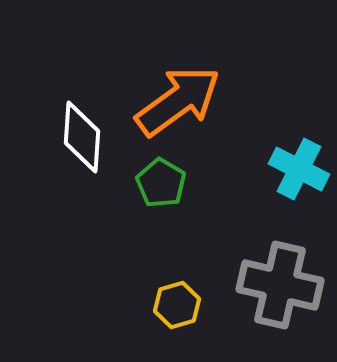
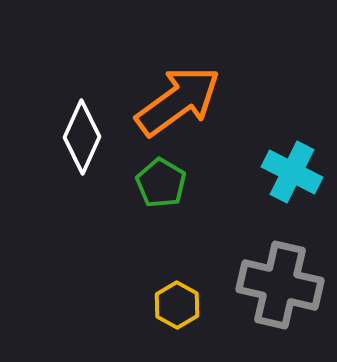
white diamond: rotated 20 degrees clockwise
cyan cross: moved 7 px left, 3 px down
yellow hexagon: rotated 15 degrees counterclockwise
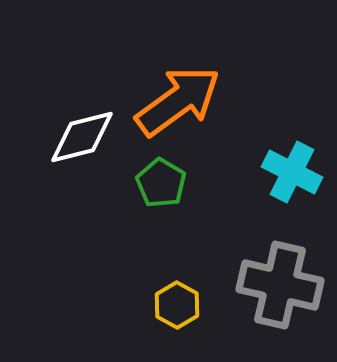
white diamond: rotated 52 degrees clockwise
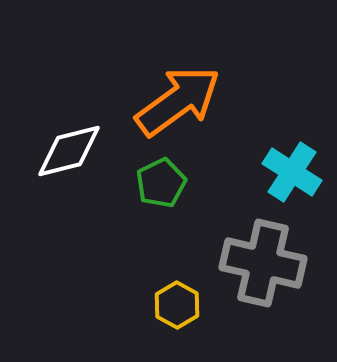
white diamond: moved 13 px left, 14 px down
cyan cross: rotated 6 degrees clockwise
green pentagon: rotated 15 degrees clockwise
gray cross: moved 17 px left, 22 px up
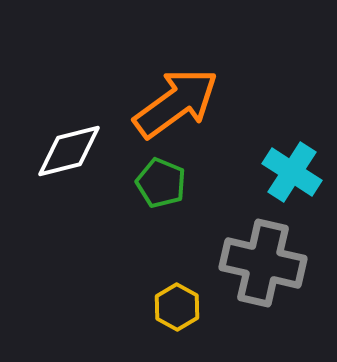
orange arrow: moved 2 px left, 2 px down
green pentagon: rotated 24 degrees counterclockwise
yellow hexagon: moved 2 px down
